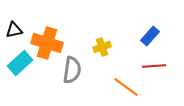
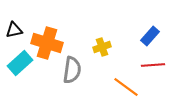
red line: moved 1 px left, 1 px up
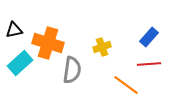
blue rectangle: moved 1 px left, 1 px down
orange cross: moved 1 px right
red line: moved 4 px left, 1 px up
orange line: moved 2 px up
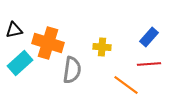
yellow cross: rotated 24 degrees clockwise
